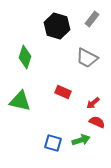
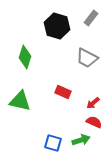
gray rectangle: moved 1 px left, 1 px up
red semicircle: moved 3 px left
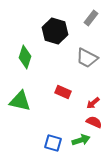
black hexagon: moved 2 px left, 5 px down
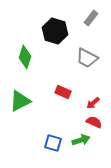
green triangle: rotated 40 degrees counterclockwise
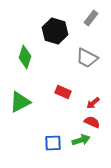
green triangle: moved 1 px down
red semicircle: moved 2 px left
blue square: rotated 18 degrees counterclockwise
